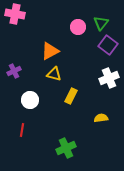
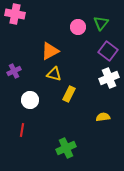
purple square: moved 6 px down
yellow rectangle: moved 2 px left, 2 px up
yellow semicircle: moved 2 px right, 1 px up
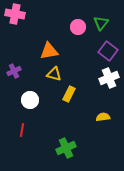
orange triangle: moved 1 px left; rotated 18 degrees clockwise
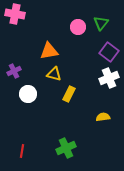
purple square: moved 1 px right, 1 px down
white circle: moved 2 px left, 6 px up
red line: moved 21 px down
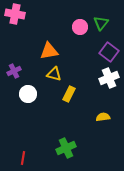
pink circle: moved 2 px right
red line: moved 1 px right, 7 px down
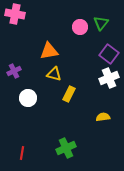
purple square: moved 2 px down
white circle: moved 4 px down
red line: moved 1 px left, 5 px up
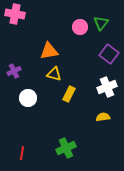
white cross: moved 2 px left, 9 px down
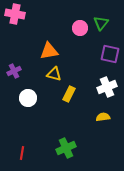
pink circle: moved 1 px down
purple square: moved 1 px right; rotated 24 degrees counterclockwise
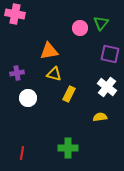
purple cross: moved 3 px right, 2 px down; rotated 16 degrees clockwise
white cross: rotated 30 degrees counterclockwise
yellow semicircle: moved 3 px left
green cross: moved 2 px right; rotated 24 degrees clockwise
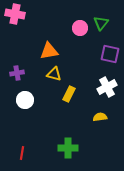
white cross: rotated 24 degrees clockwise
white circle: moved 3 px left, 2 px down
